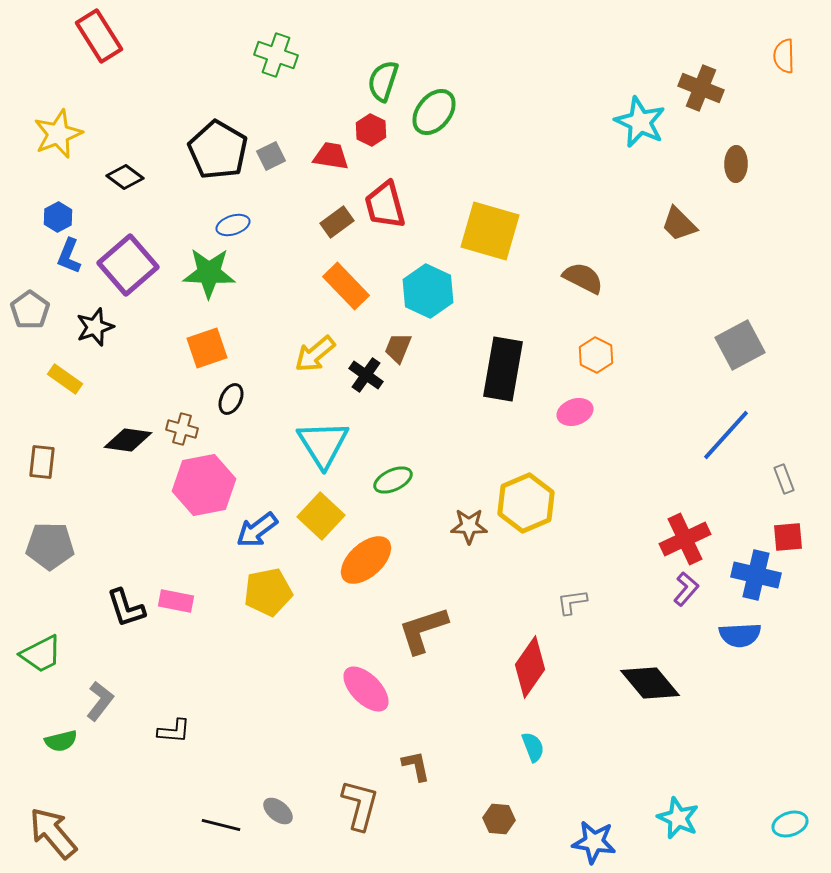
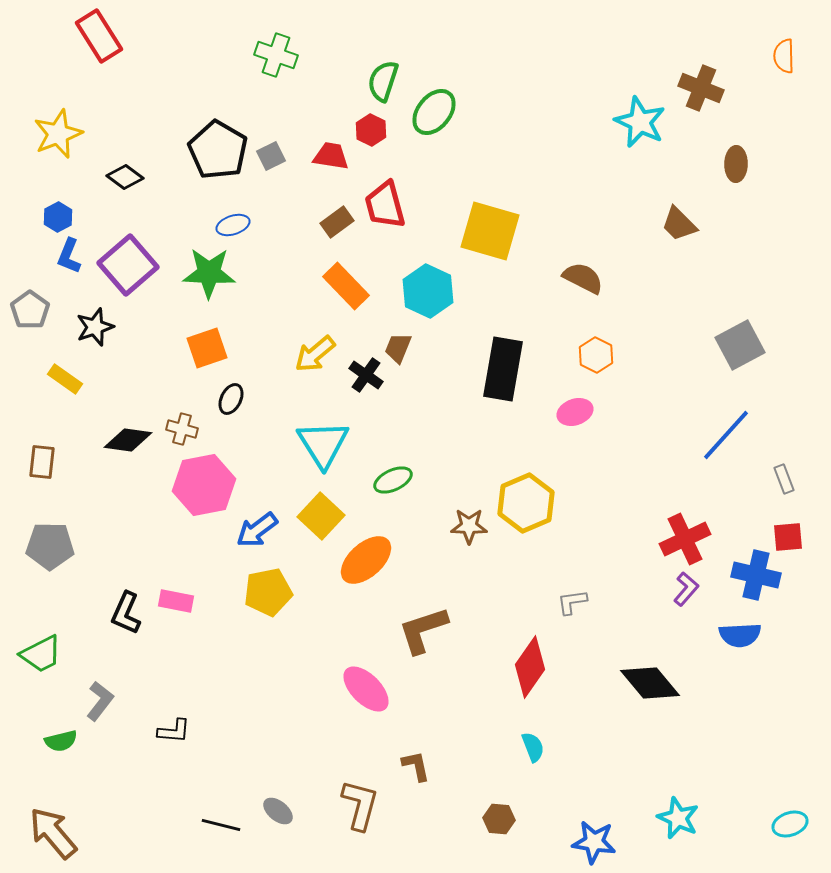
black L-shape at (126, 608): moved 5 px down; rotated 42 degrees clockwise
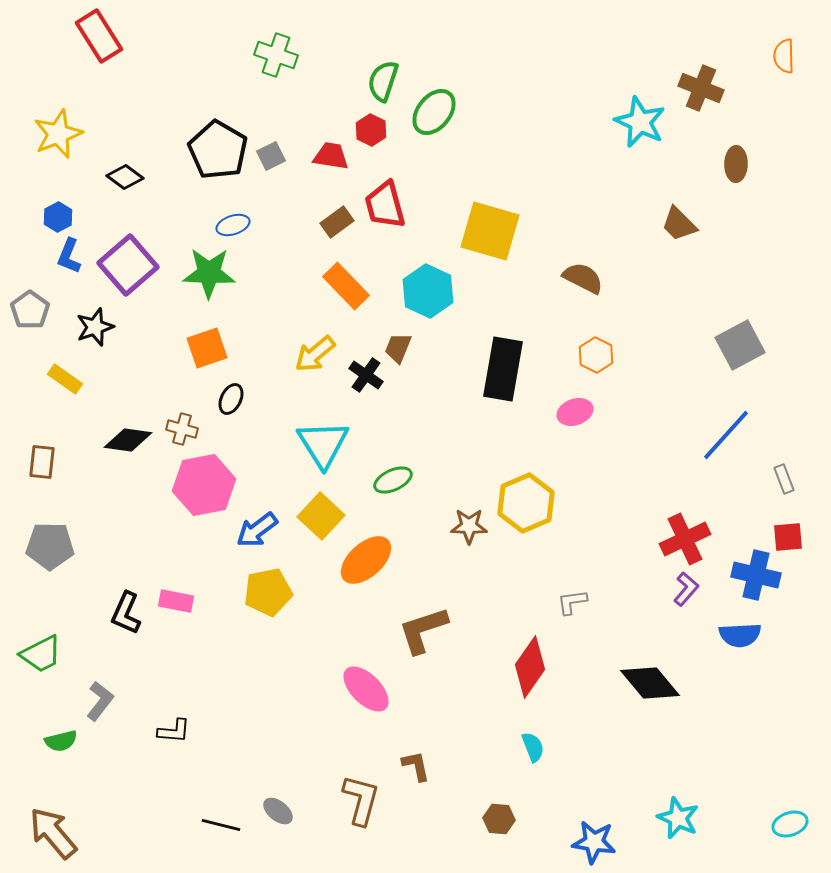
brown L-shape at (360, 805): moved 1 px right, 5 px up
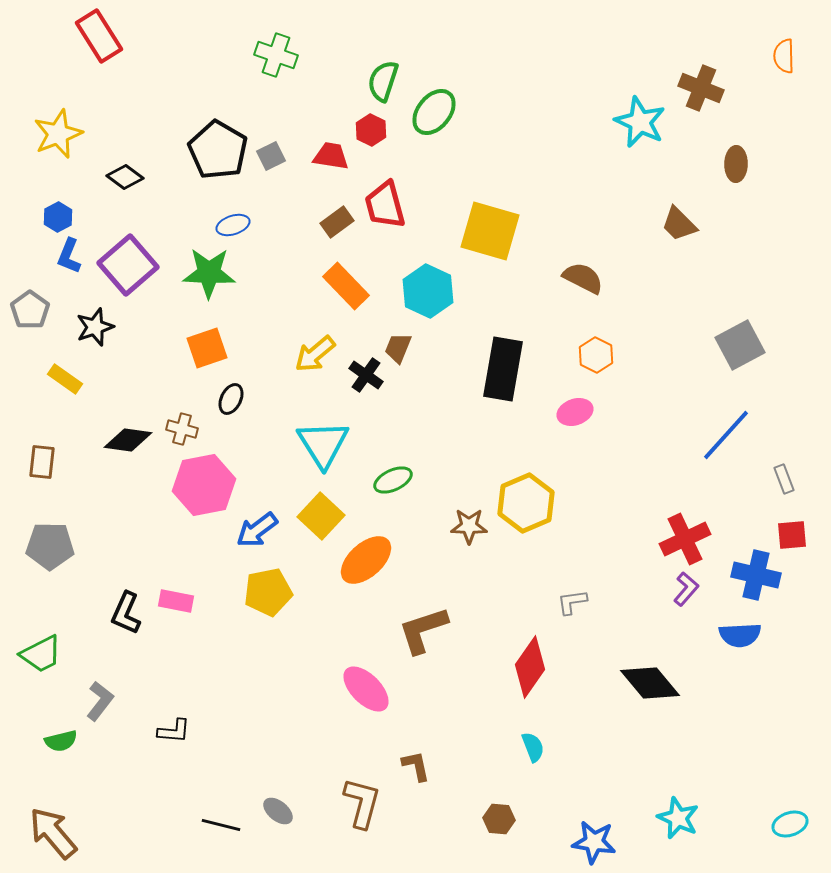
red square at (788, 537): moved 4 px right, 2 px up
brown L-shape at (361, 800): moved 1 px right, 3 px down
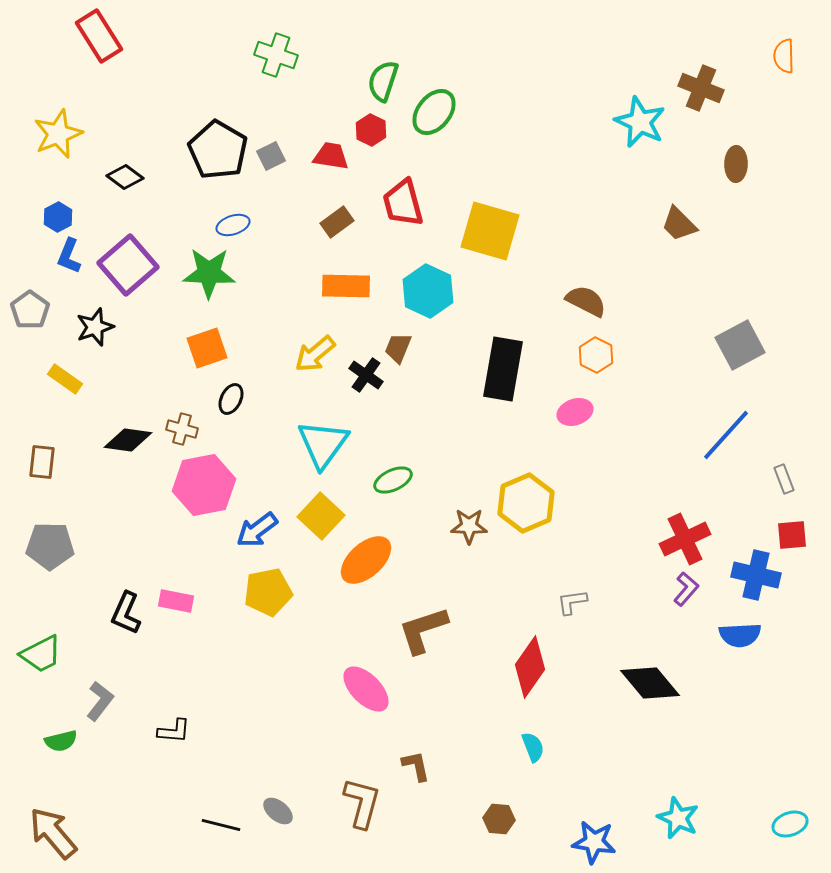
red trapezoid at (385, 205): moved 18 px right, 2 px up
brown semicircle at (583, 278): moved 3 px right, 23 px down
orange rectangle at (346, 286): rotated 45 degrees counterclockwise
cyan triangle at (323, 444): rotated 8 degrees clockwise
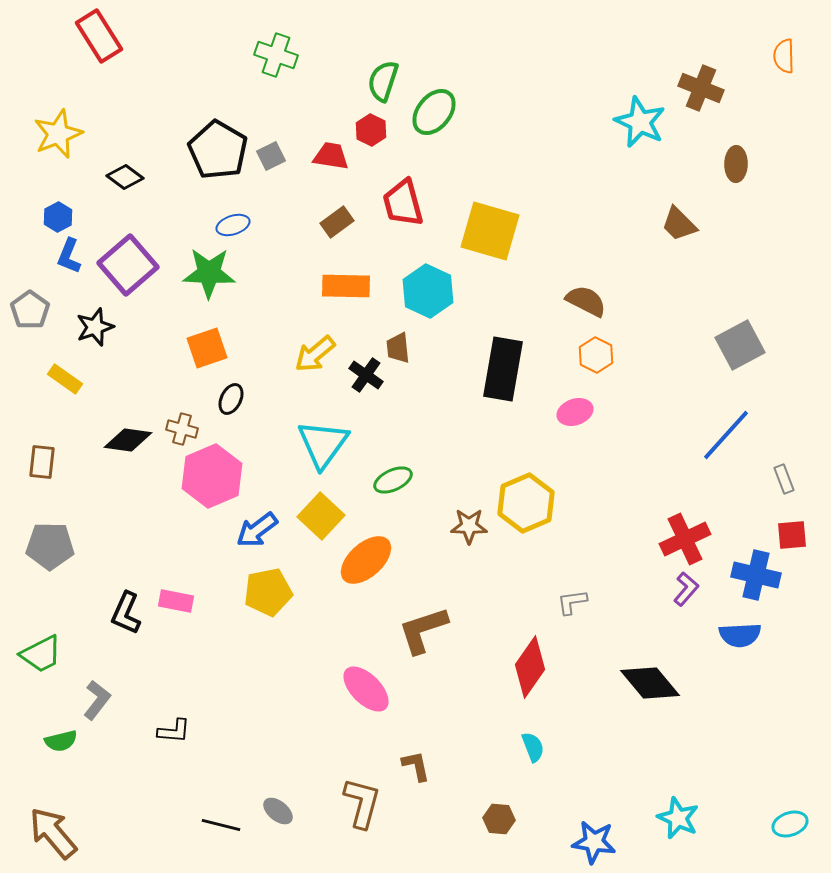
brown trapezoid at (398, 348): rotated 28 degrees counterclockwise
pink hexagon at (204, 485): moved 8 px right, 9 px up; rotated 12 degrees counterclockwise
gray L-shape at (100, 701): moved 3 px left, 1 px up
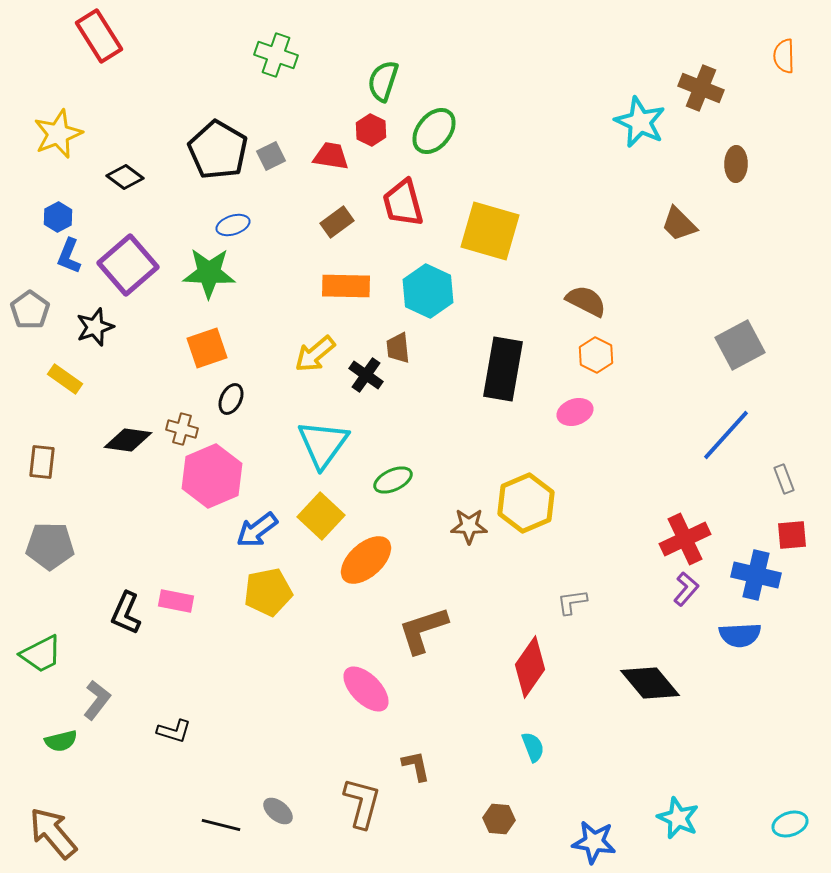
green ellipse at (434, 112): moved 19 px down
black L-shape at (174, 731): rotated 12 degrees clockwise
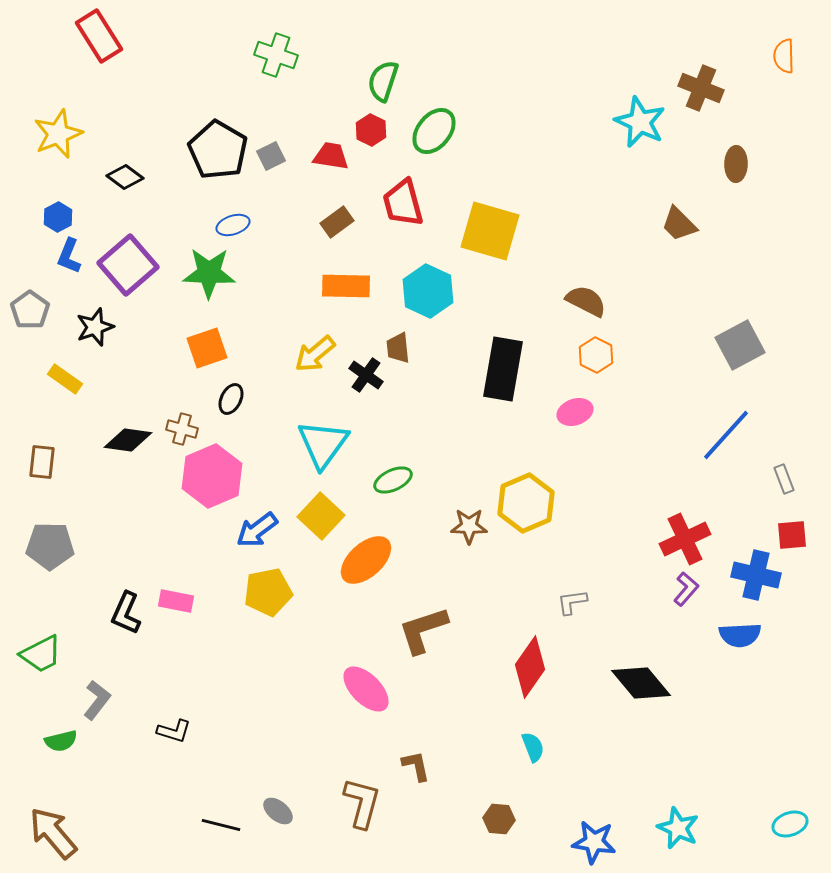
black diamond at (650, 683): moved 9 px left
cyan star at (678, 818): moved 10 px down
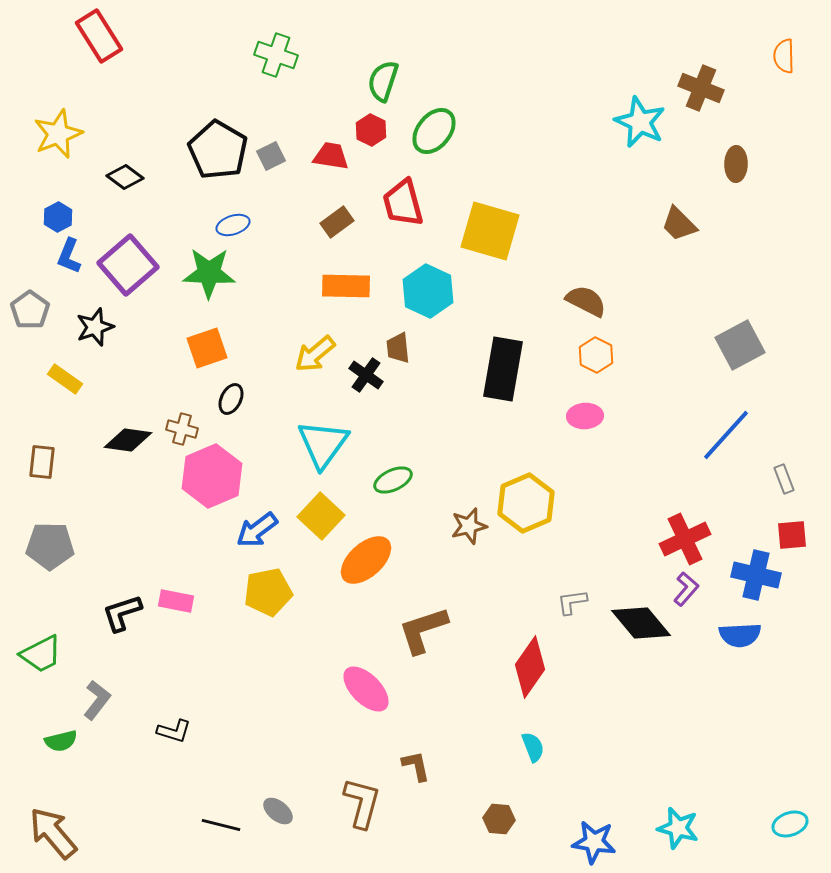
pink ellipse at (575, 412): moved 10 px right, 4 px down; rotated 16 degrees clockwise
brown star at (469, 526): rotated 15 degrees counterclockwise
black L-shape at (126, 613): moved 4 px left; rotated 48 degrees clockwise
black diamond at (641, 683): moved 60 px up
cyan star at (678, 828): rotated 9 degrees counterclockwise
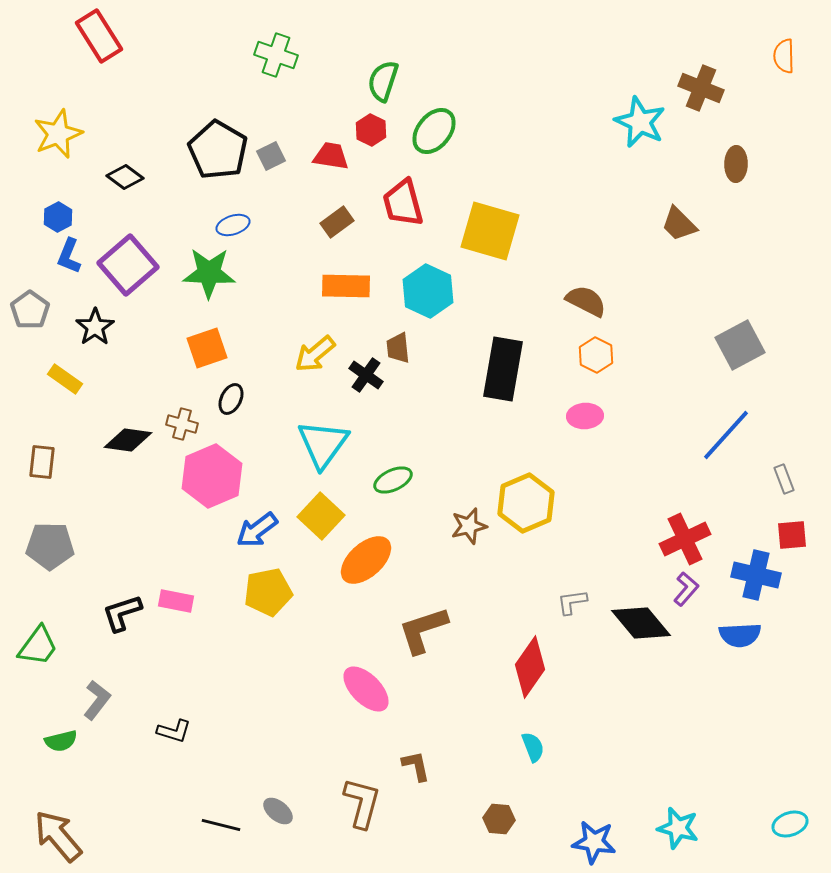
black star at (95, 327): rotated 15 degrees counterclockwise
brown cross at (182, 429): moved 5 px up
green trapezoid at (41, 654): moved 3 px left, 8 px up; rotated 27 degrees counterclockwise
brown arrow at (53, 833): moved 5 px right, 3 px down
